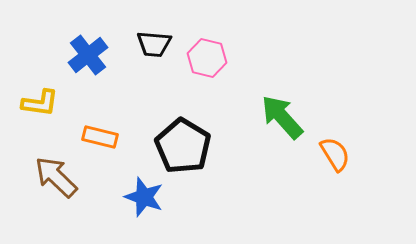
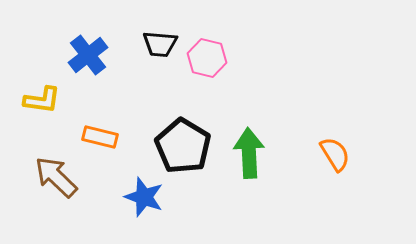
black trapezoid: moved 6 px right
yellow L-shape: moved 2 px right, 3 px up
green arrow: moved 33 px left, 36 px down; rotated 39 degrees clockwise
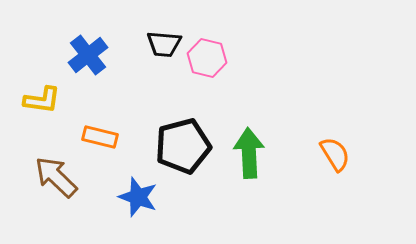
black trapezoid: moved 4 px right
black pentagon: rotated 26 degrees clockwise
blue star: moved 6 px left
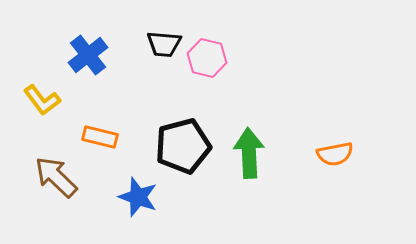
yellow L-shape: rotated 45 degrees clockwise
orange semicircle: rotated 111 degrees clockwise
